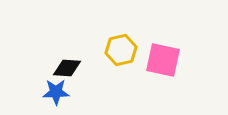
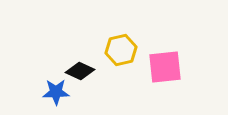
pink square: moved 2 px right, 7 px down; rotated 18 degrees counterclockwise
black diamond: moved 13 px right, 3 px down; rotated 20 degrees clockwise
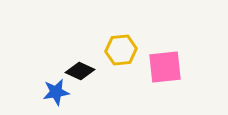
yellow hexagon: rotated 8 degrees clockwise
blue star: rotated 8 degrees counterclockwise
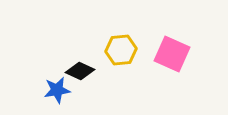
pink square: moved 7 px right, 13 px up; rotated 30 degrees clockwise
blue star: moved 1 px right, 2 px up
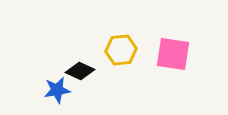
pink square: moved 1 px right; rotated 15 degrees counterclockwise
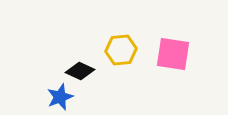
blue star: moved 3 px right, 7 px down; rotated 12 degrees counterclockwise
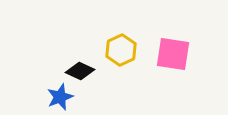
yellow hexagon: rotated 20 degrees counterclockwise
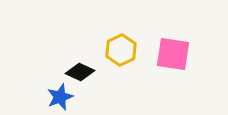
black diamond: moved 1 px down
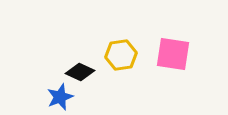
yellow hexagon: moved 5 px down; rotated 16 degrees clockwise
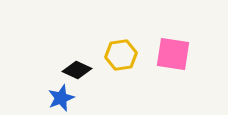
black diamond: moved 3 px left, 2 px up
blue star: moved 1 px right, 1 px down
